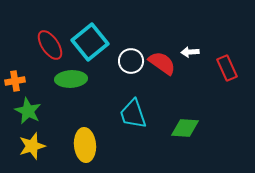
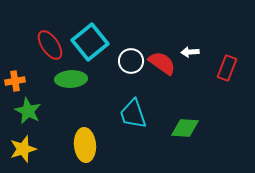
red rectangle: rotated 45 degrees clockwise
yellow star: moved 9 px left, 3 px down
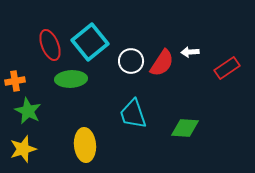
red ellipse: rotated 12 degrees clockwise
red semicircle: rotated 88 degrees clockwise
red rectangle: rotated 35 degrees clockwise
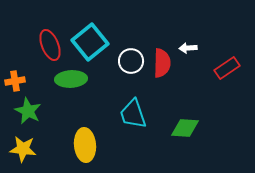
white arrow: moved 2 px left, 4 px up
red semicircle: rotated 32 degrees counterclockwise
yellow star: rotated 24 degrees clockwise
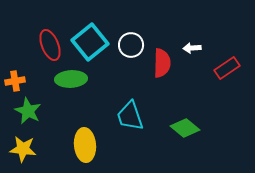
white arrow: moved 4 px right
white circle: moved 16 px up
cyan trapezoid: moved 3 px left, 2 px down
green diamond: rotated 36 degrees clockwise
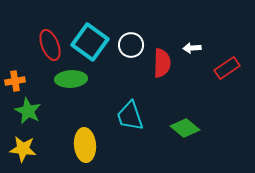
cyan square: rotated 15 degrees counterclockwise
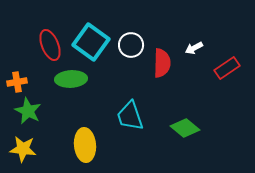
cyan square: moved 1 px right
white arrow: moved 2 px right; rotated 24 degrees counterclockwise
orange cross: moved 2 px right, 1 px down
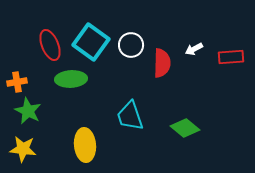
white arrow: moved 1 px down
red rectangle: moved 4 px right, 11 px up; rotated 30 degrees clockwise
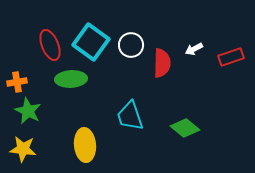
red rectangle: rotated 15 degrees counterclockwise
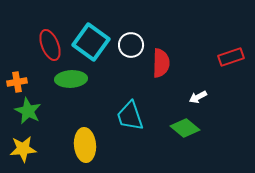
white arrow: moved 4 px right, 48 px down
red semicircle: moved 1 px left
yellow star: rotated 12 degrees counterclockwise
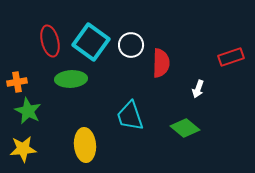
red ellipse: moved 4 px up; rotated 8 degrees clockwise
white arrow: moved 8 px up; rotated 42 degrees counterclockwise
